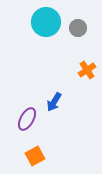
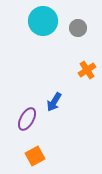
cyan circle: moved 3 px left, 1 px up
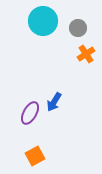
orange cross: moved 1 px left, 16 px up
purple ellipse: moved 3 px right, 6 px up
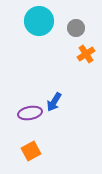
cyan circle: moved 4 px left
gray circle: moved 2 px left
purple ellipse: rotated 50 degrees clockwise
orange square: moved 4 px left, 5 px up
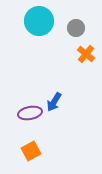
orange cross: rotated 18 degrees counterclockwise
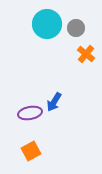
cyan circle: moved 8 px right, 3 px down
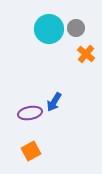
cyan circle: moved 2 px right, 5 px down
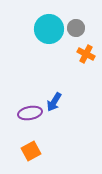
orange cross: rotated 12 degrees counterclockwise
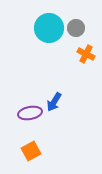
cyan circle: moved 1 px up
